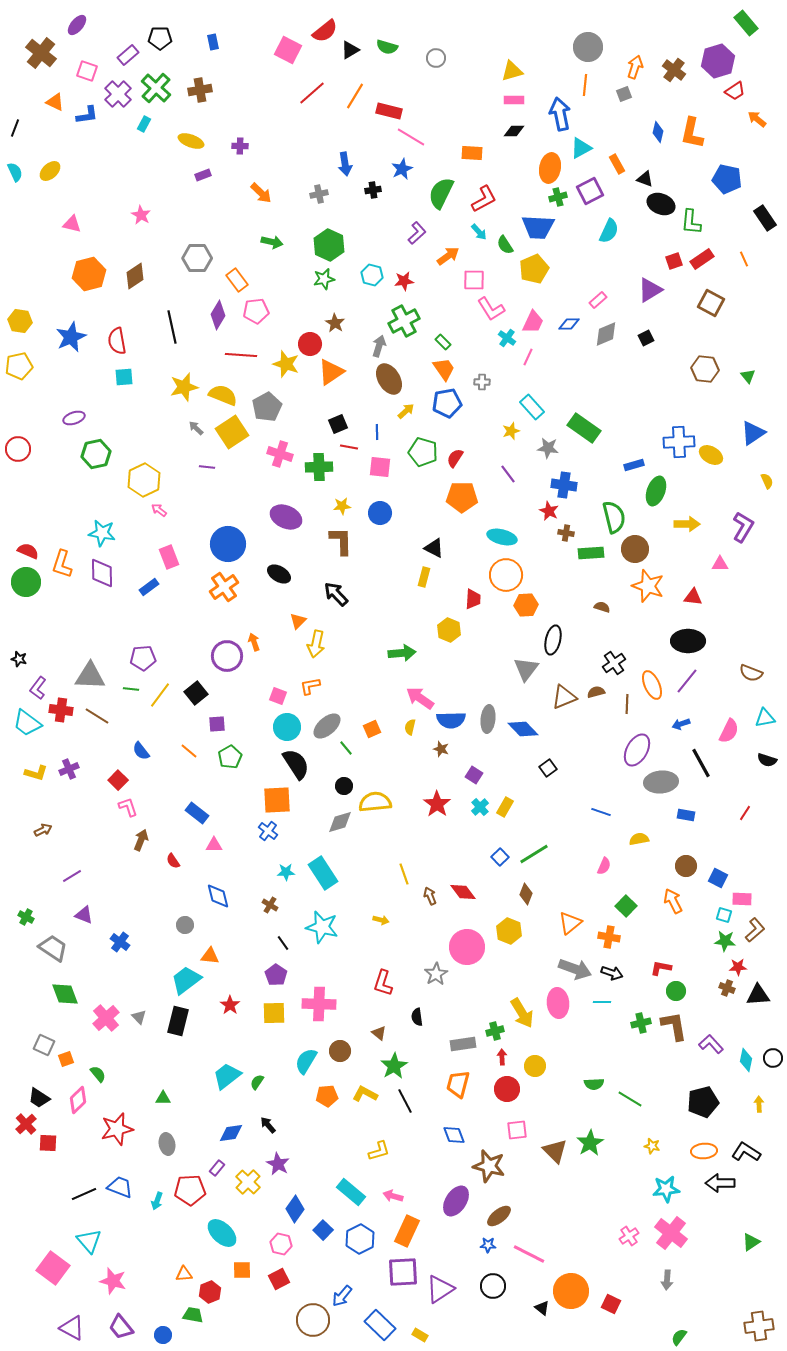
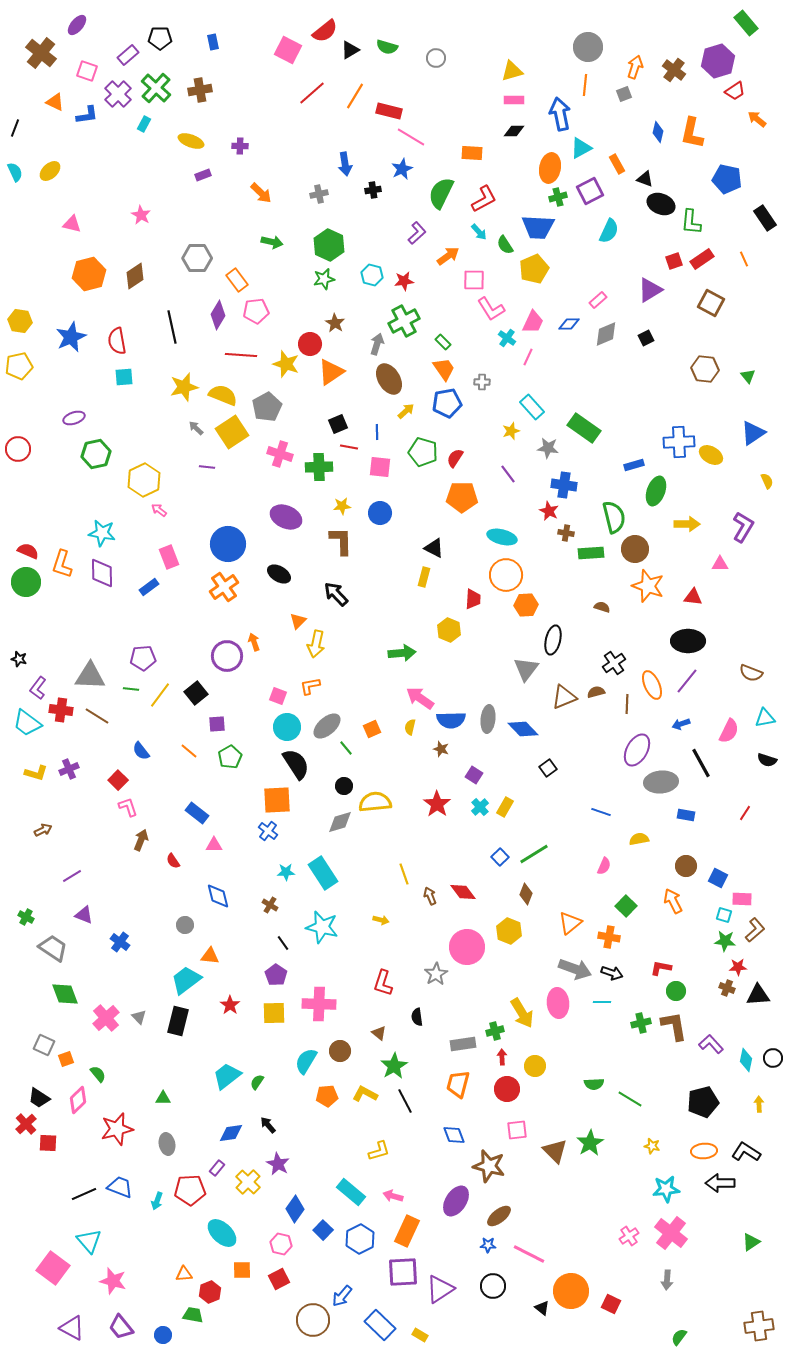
gray arrow at (379, 346): moved 2 px left, 2 px up
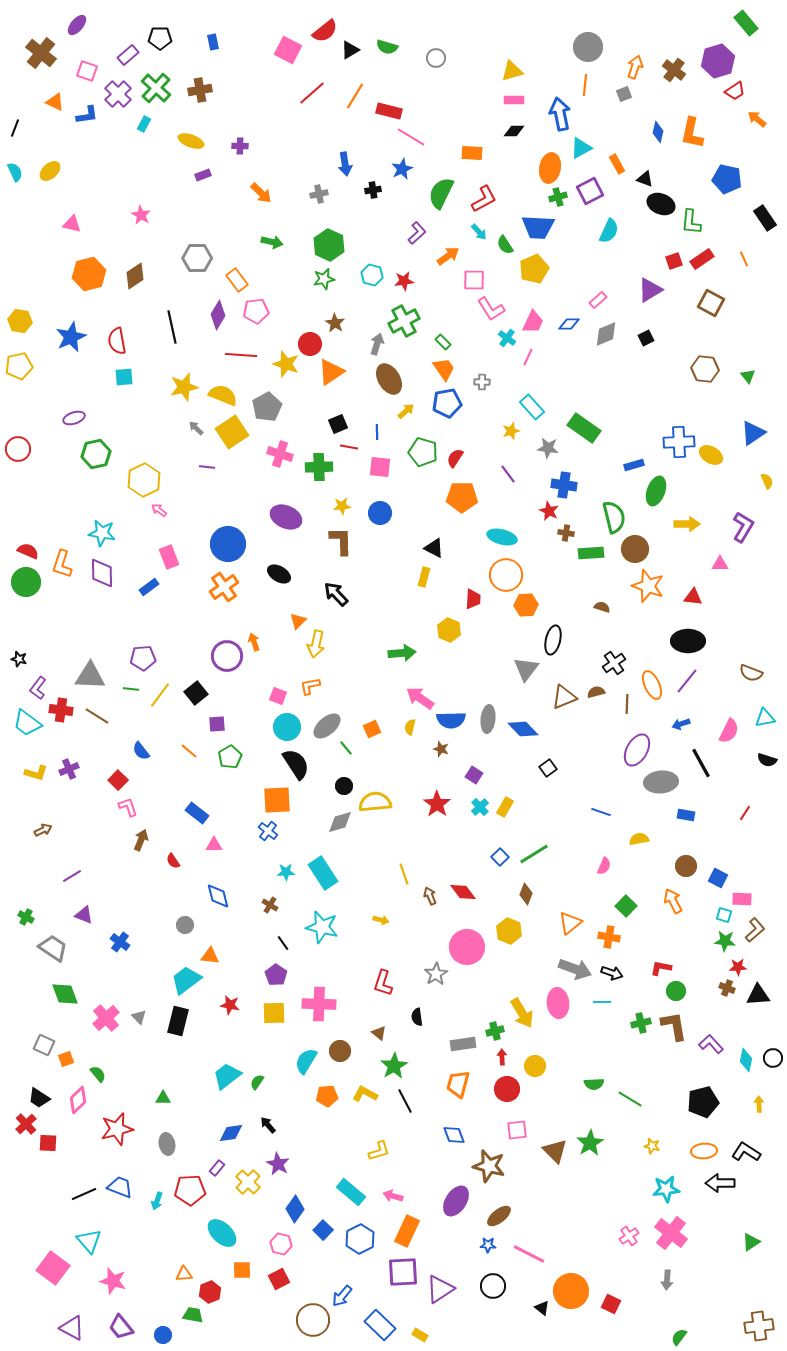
red star at (230, 1005): rotated 24 degrees counterclockwise
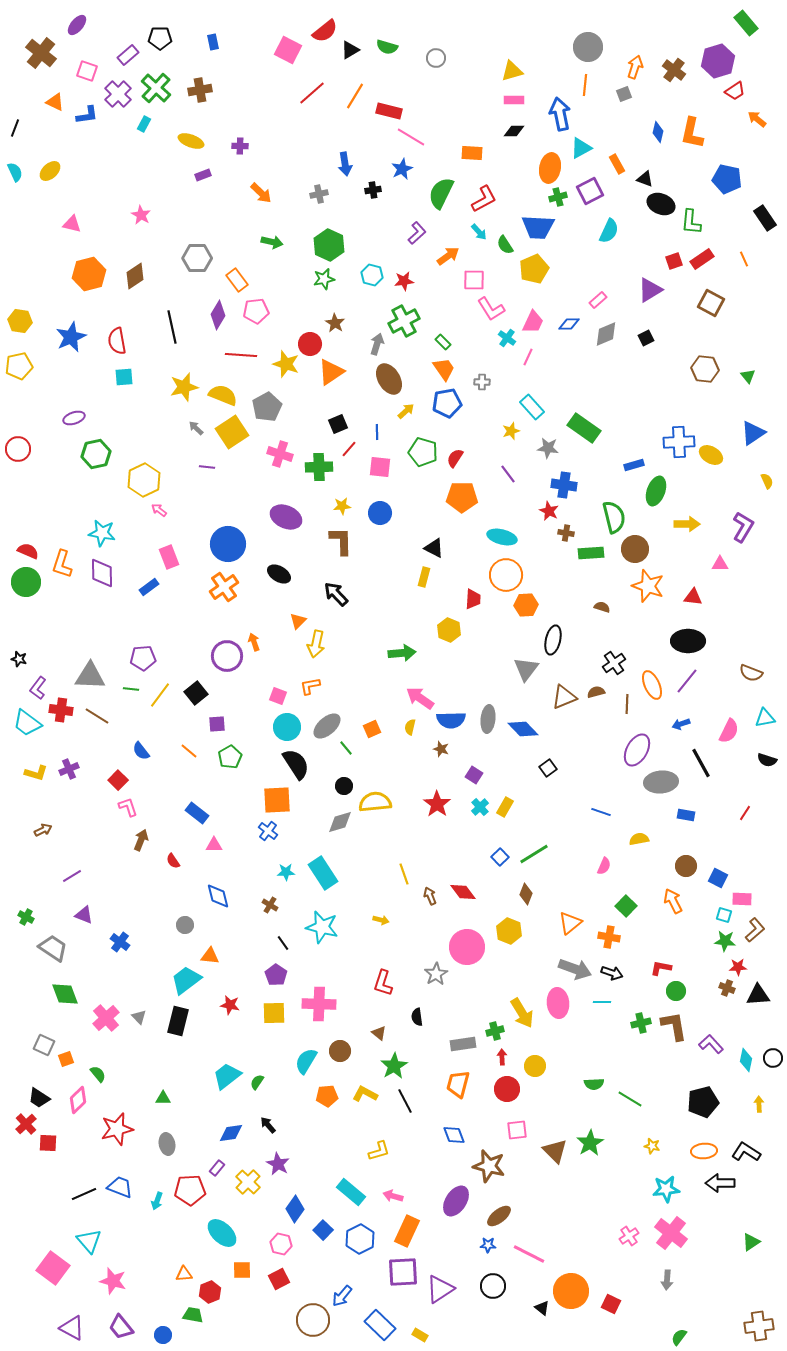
red line at (349, 447): moved 2 px down; rotated 60 degrees counterclockwise
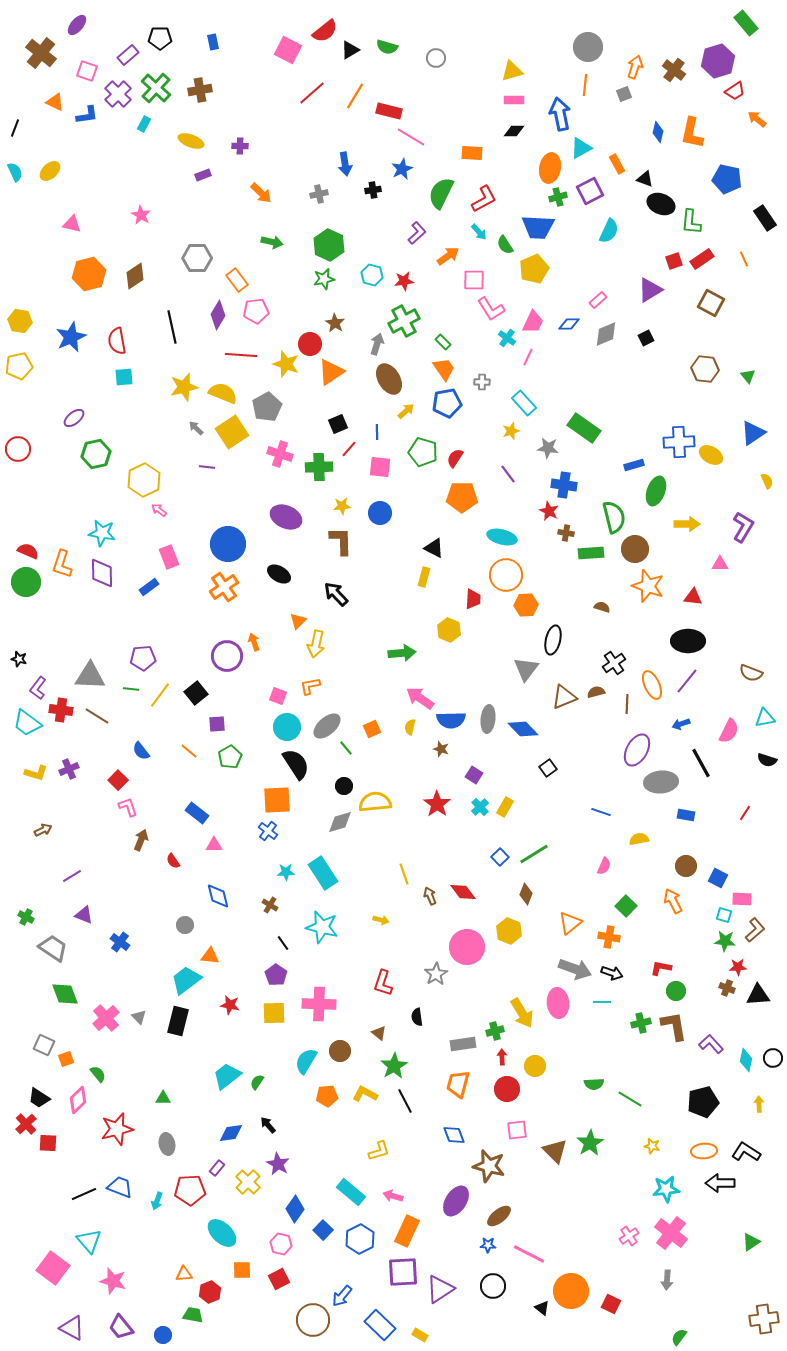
yellow semicircle at (223, 395): moved 2 px up
cyan rectangle at (532, 407): moved 8 px left, 4 px up
purple ellipse at (74, 418): rotated 20 degrees counterclockwise
brown cross at (759, 1326): moved 5 px right, 7 px up
